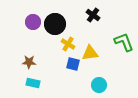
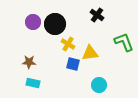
black cross: moved 4 px right
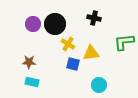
black cross: moved 3 px left, 3 px down; rotated 24 degrees counterclockwise
purple circle: moved 2 px down
green L-shape: rotated 75 degrees counterclockwise
yellow triangle: moved 1 px right
cyan rectangle: moved 1 px left, 1 px up
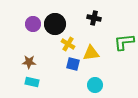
cyan circle: moved 4 px left
